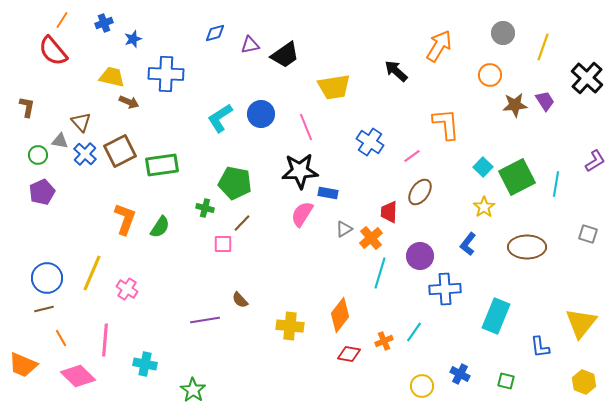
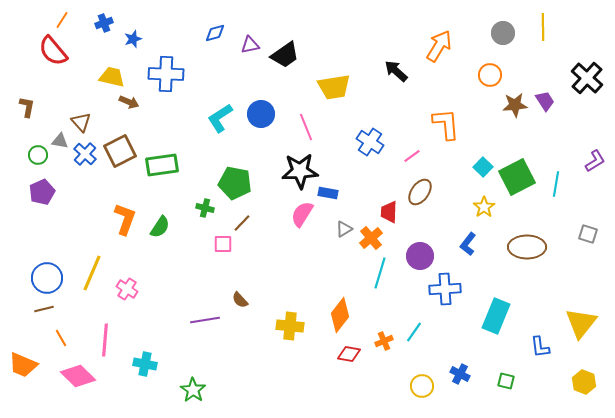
yellow line at (543, 47): moved 20 px up; rotated 20 degrees counterclockwise
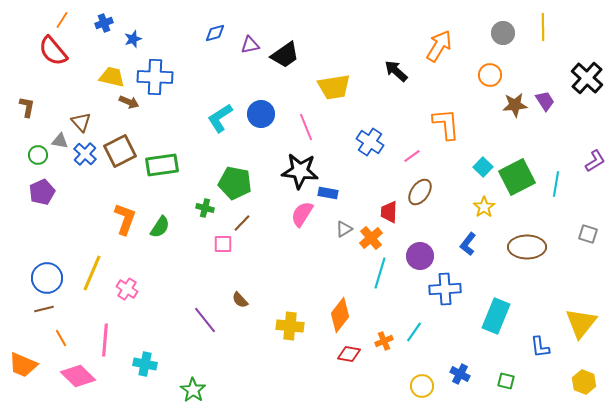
blue cross at (166, 74): moved 11 px left, 3 px down
black star at (300, 171): rotated 9 degrees clockwise
purple line at (205, 320): rotated 60 degrees clockwise
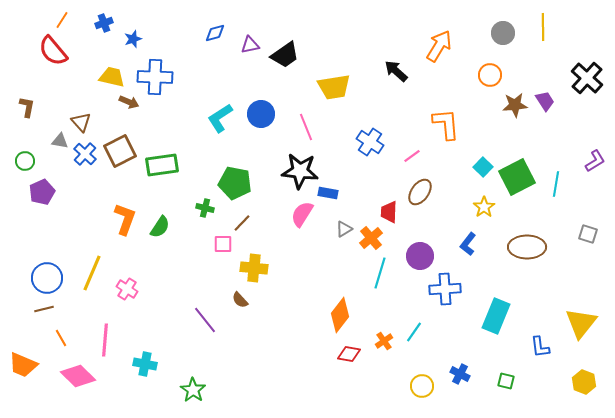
green circle at (38, 155): moved 13 px left, 6 px down
yellow cross at (290, 326): moved 36 px left, 58 px up
orange cross at (384, 341): rotated 12 degrees counterclockwise
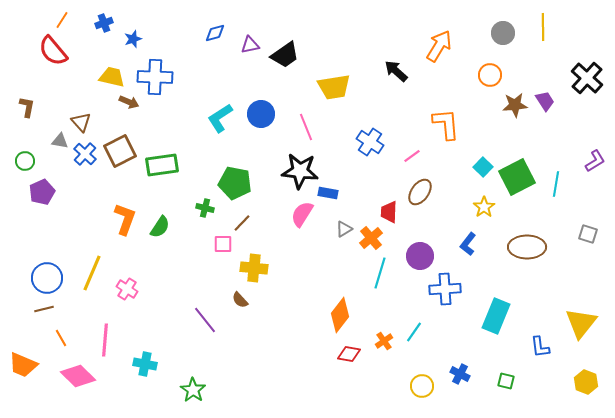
yellow hexagon at (584, 382): moved 2 px right
